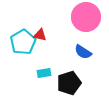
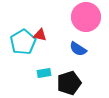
blue semicircle: moved 5 px left, 3 px up
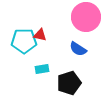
cyan pentagon: moved 1 px right, 1 px up; rotated 30 degrees clockwise
cyan rectangle: moved 2 px left, 4 px up
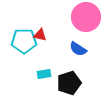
cyan rectangle: moved 2 px right, 5 px down
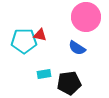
blue semicircle: moved 1 px left, 1 px up
black pentagon: rotated 10 degrees clockwise
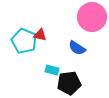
pink circle: moved 6 px right
cyan pentagon: rotated 25 degrees clockwise
cyan rectangle: moved 8 px right, 4 px up; rotated 24 degrees clockwise
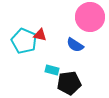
pink circle: moved 2 px left
blue semicircle: moved 2 px left, 3 px up
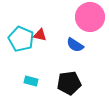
cyan pentagon: moved 3 px left, 2 px up
cyan rectangle: moved 21 px left, 11 px down
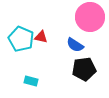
red triangle: moved 1 px right, 2 px down
black pentagon: moved 15 px right, 14 px up
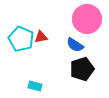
pink circle: moved 3 px left, 2 px down
red triangle: rotated 24 degrees counterclockwise
black pentagon: moved 2 px left; rotated 10 degrees counterclockwise
cyan rectangle: moved 4 px right, 5 px down
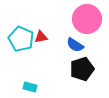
cyan rectangle: moved 5 px left, 1 px down
